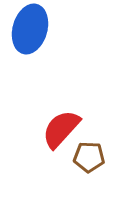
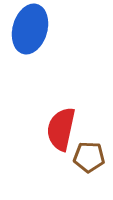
red semicircle: rotated 30 degrees counterclockwise
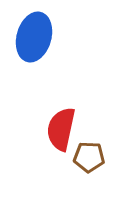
blue ellipse: moved 4 px right, 8 px down
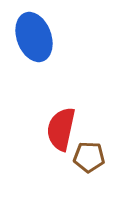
blue ellipse: rotated 36 degrees counterclockwise
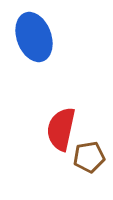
brown pentagon: rotated 12 degrees counterclockwise
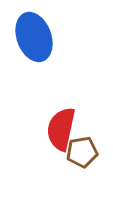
brown pentagon: moved 7 px left, 5 px up
